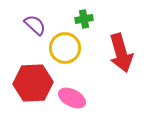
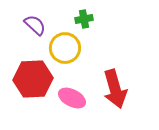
red arrow: moved 6 px left, 36 px down
red hexagon: moved 4 px up
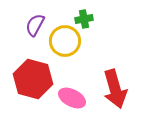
purple semicircle: rotated 105 degrees counterclockwise
yellow circle: moved 7 px up
red hexagon: rotated 18 degrees clockwise
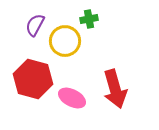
green cross: moved 5 px right
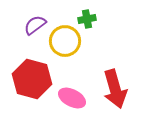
green cross: moved 2 px left
purple semicircle: rotated 25 degrees clockwise
red hexagon: moved 1 px left
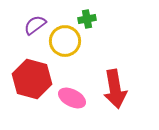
red arrow: rotated 6 degrees clockwise
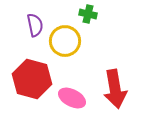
green cross: moved 1 px right, 5 px up; rotated 24 degrees clockwise
purple semicircle: rotated 115 degrees clockwise
